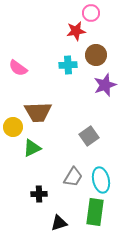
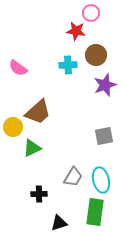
red star: rotated 18 degrees clockwise
brown trapezoid: rotated 40 degrees counterclockwise
gray square: moved 15 px right; rotated 24 degrees clockwise
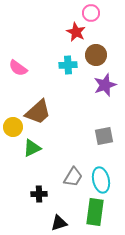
red star: moved 1 px down; rotated 18 degrees clockwise
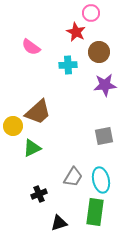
brown circle: moved 3 px right, 3 px up
pink semicircle: moved 13 px right, 21 px up
purple star: rotated 15 degrees clockwise
yellow circle: moved 1 px up
black cross: rotated 21 degrees counterclockwise
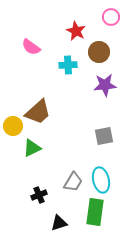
pink circle: moved 20 px right, 4 px down
red star: moved 1 px up
gray trapezoid: moved 5 px down
black cross: moved 1 px down
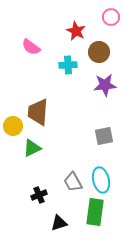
brown trapezoid: rotated 136 degrees clockwise
gray trapezoid: rotated 120 degrees clockwise
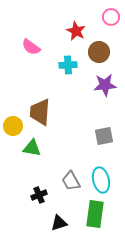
brown trapezoid: moved 2 px right
green triangle: rotated 36 degrees clockwise
gray trapezoid: moved 2 px left, 1 px up
green rectangle: moved 2 px down
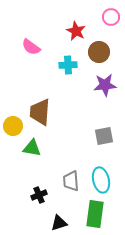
gray trapezoid: rotated 25 degrees clockwise
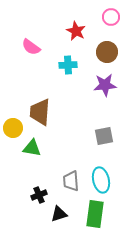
brown circle: moved 8 px right
yellow circle: moved 2 px down
black triangle: moved 9 px up
